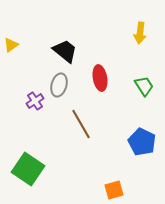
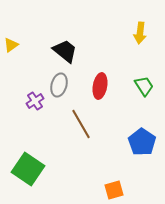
red ellipse: moved 8 px down; rotated 20 degrees clockwise
blue pentagon: rotated 8 degrees clockwise
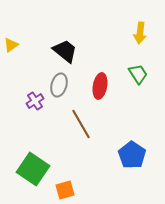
green trapezoid: moved 6 px left, 12 px up
blue pentagon: moved 10 px left, 13 px down
green square: moved 5 px right
orange square: moved 49 px left
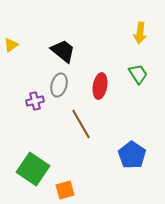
black trapezoid: moved 2 px left
purple cross: rotated 18 degrees clockwise
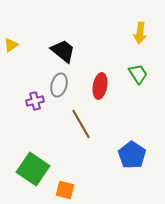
orange square: rotated 30 degrees clockwise
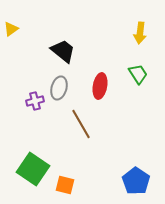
yellow triangle: moved 16 px up
gray ellipse: moved 3 px down
blue pentagon: moved 4 px right, 26 px down
orange square: moved 5 px up
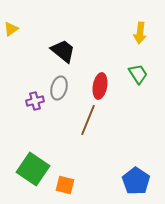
brown line: moved 7 px right, 4 px up; rotated 52 degrees clockwise
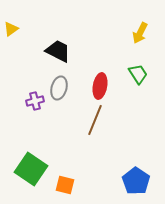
yellow arrow: rotated 20 degrees clockwise
black trapezoid: moved 5 px left; rotated 12 degrees counterclockwise
brown line: moved 7 px right
green square: moved 2 px left
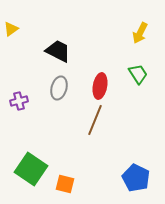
purple cross: moved 16 px left
blue pentagon: moved 3 px up; rotated 8 degrees counterclockwise
orange square: moved 1 px up
